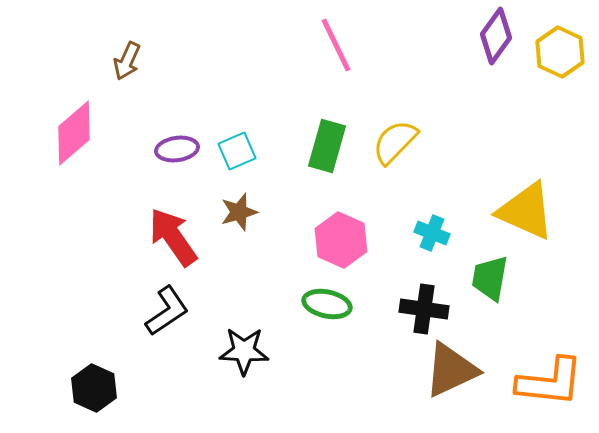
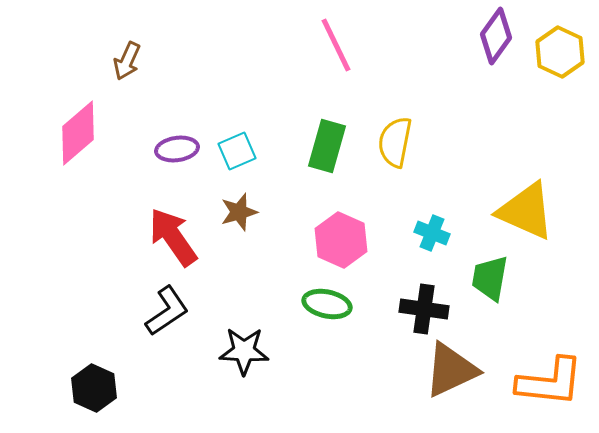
pink diamond: moved 4 px right
yellow semicircle: rotated 33 degrees counterclockwise
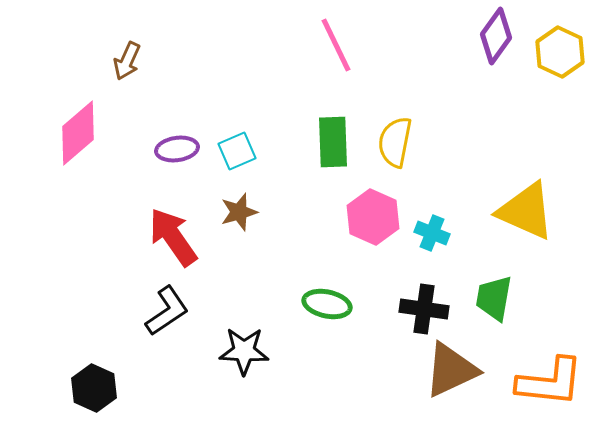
green rectangle: moved 6 px right, 4 px up; rotated 18 degrees counterclockwise
pink hexagon: moved 32 px right, 23 px up
green trapezoid: moved 4 px right, 20 px down
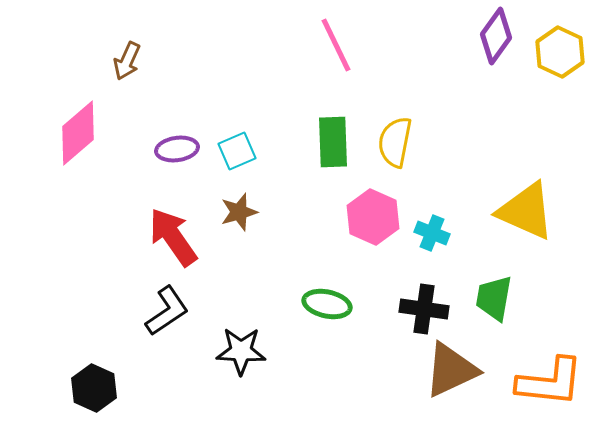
black star: moved 3 px left
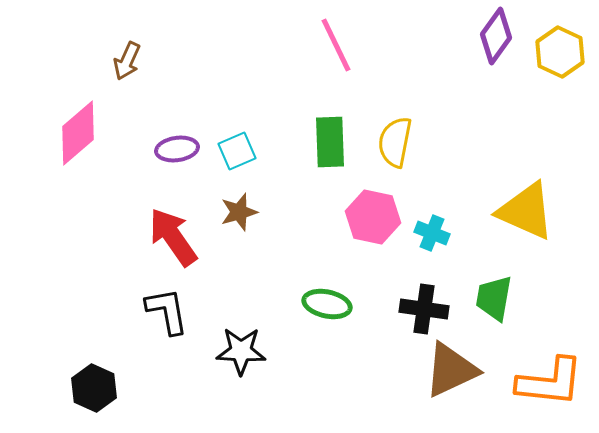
green rectangle: moved 3 px left
pink hexagon: rotated 12 degrees counterclockwise
black L-shape: rotated 66 degrees counterclockwise
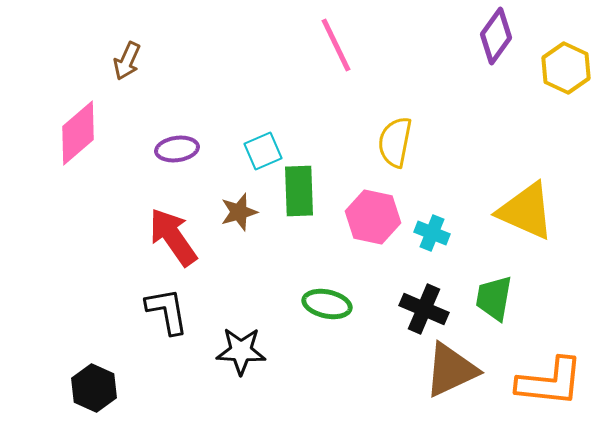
yellow hexagon: moved 6 px right, 16 px down
green rectangle: moved 31 px left, 49 px down
cyan square: moved 26 px right
black cross: rotated 15 degrees clockwise
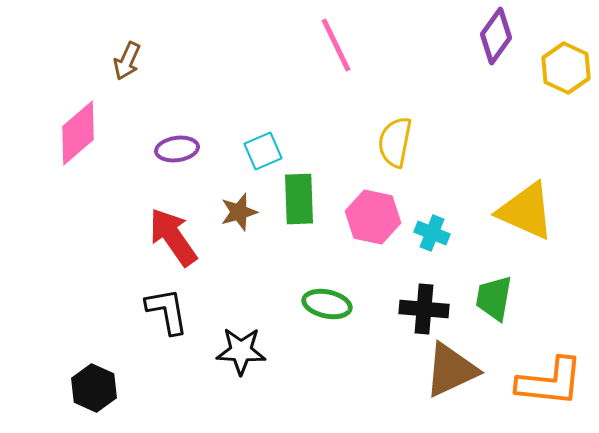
green rectangle: moved 8 px down
black cross: rotated 18 degrees counterclockwise
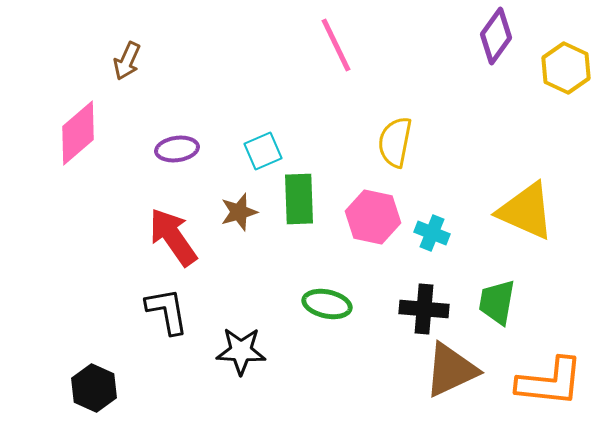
green trapezoid: moved 3 px right, 4 px down
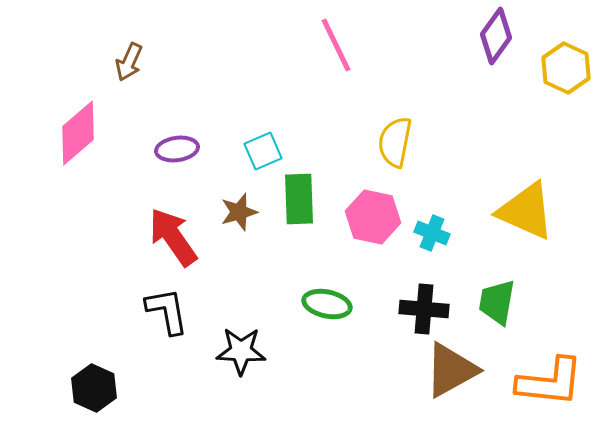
brown arrow: moved 2 px right, 1 px down
brown triangle: rotated 4 degrees counterclockwise
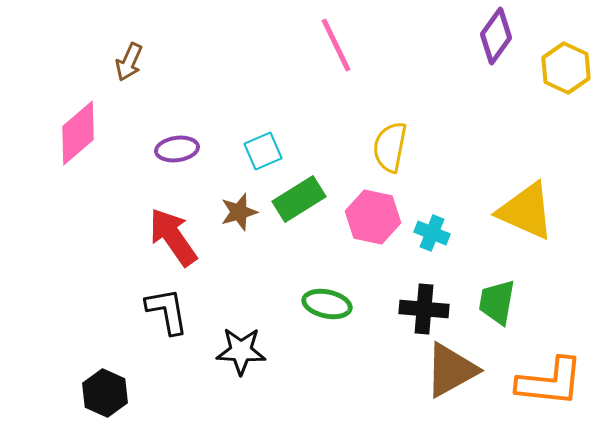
yellow semicircle: moved 5 px left, 5 px down
green rectangle: rotated 60 degrees clockwise
black hexagon: moved 11 px right, 5 px down
